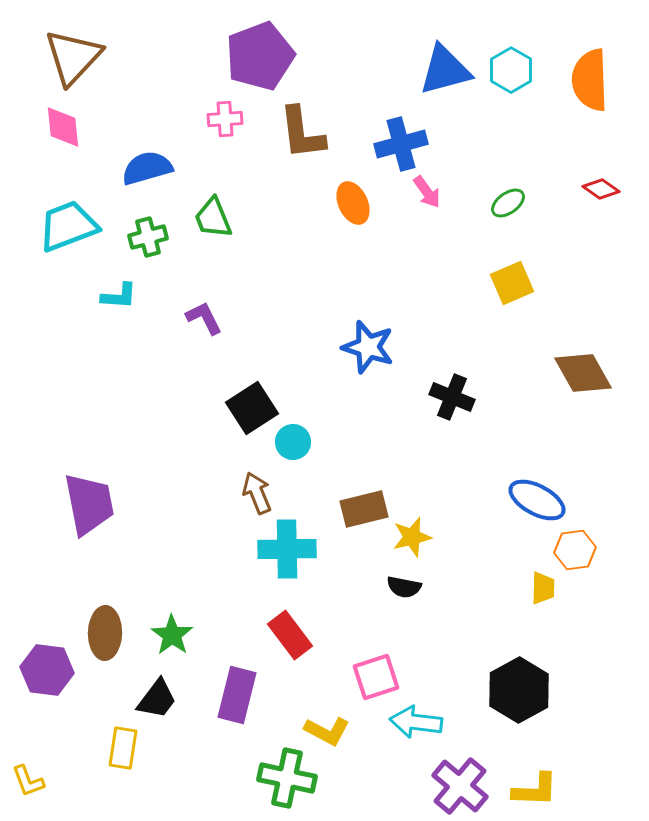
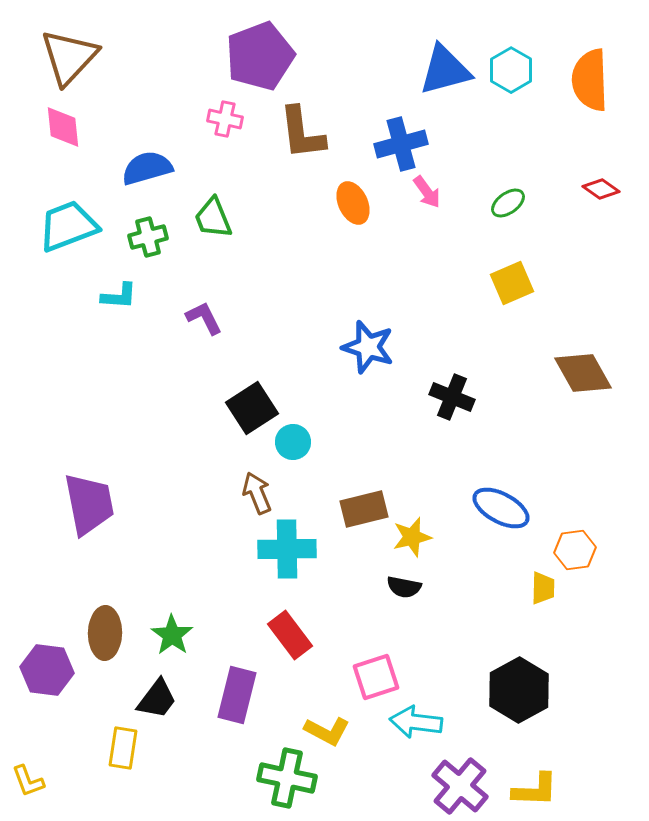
brown triangle at (73, 57): moved 4 px left
pink cross at (225, 119): rotated 16 degrees clockwise
blue ellipse at (537, 500): moved 36 px left, 8 px down
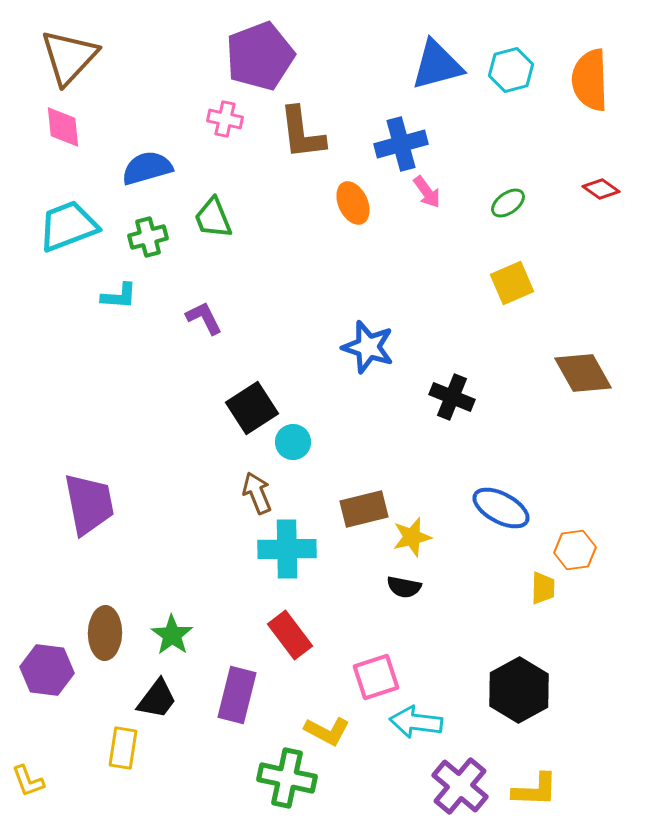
blue triangle at (445, 70): moved 8 px left, 5 px up
cyan hexagon at (511, 70): rotated 15 degrees clockwise
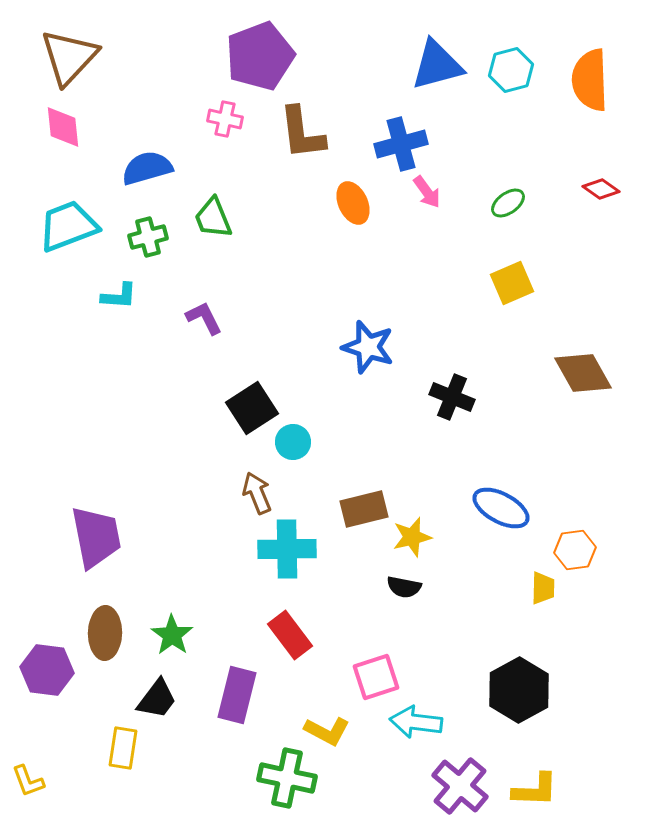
purple trapezoid at (89, 504): moved 7 px right, 33 px down
